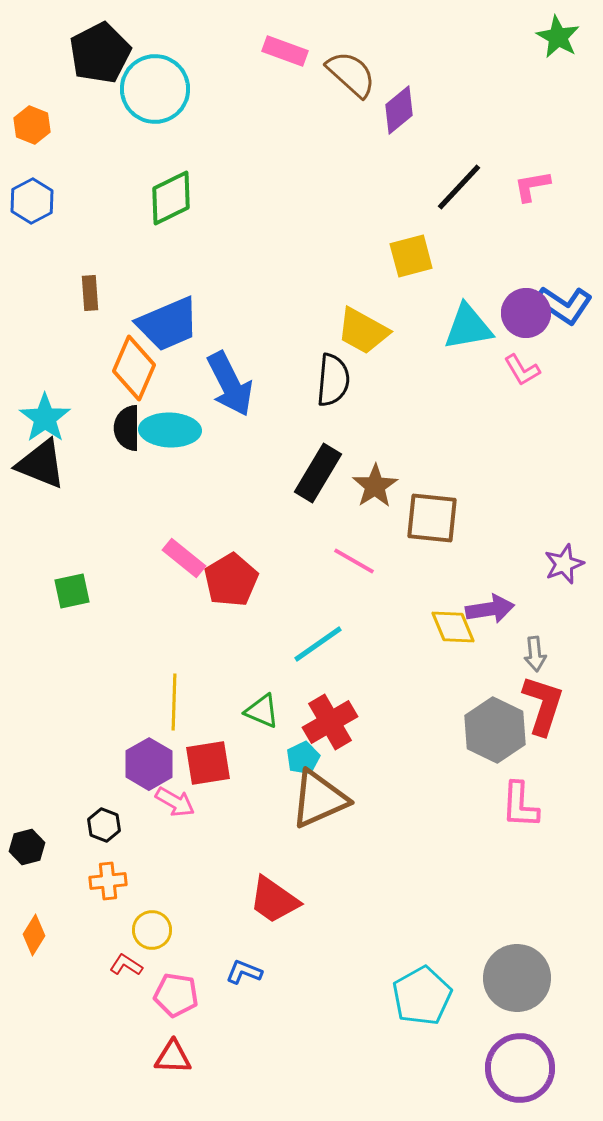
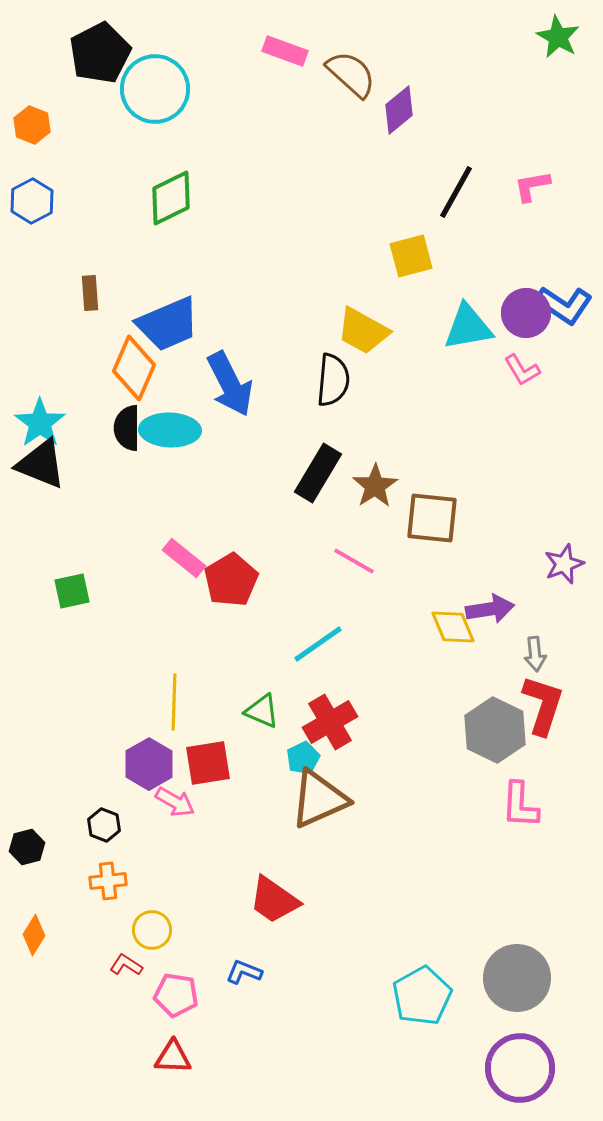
black line at (459, 187): moved 3 px left, 5 px down; rotated 14 degrees counterclockwise
cyan star at (45, 418): moved 5 px left, 5 px down
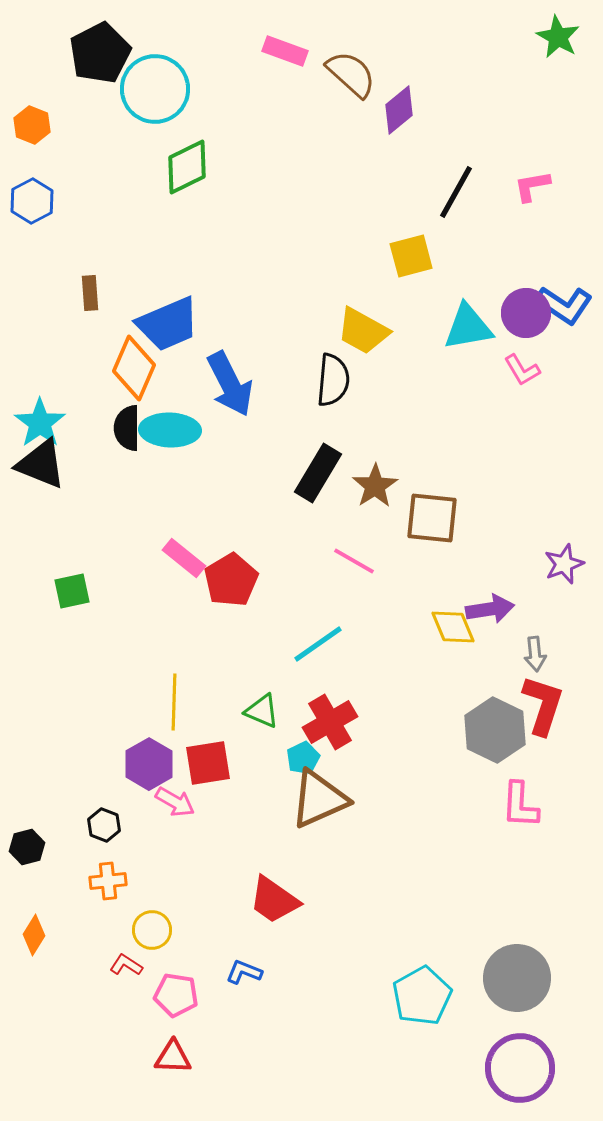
green diamond at (171, 198): moved 16 px right, 31 px up
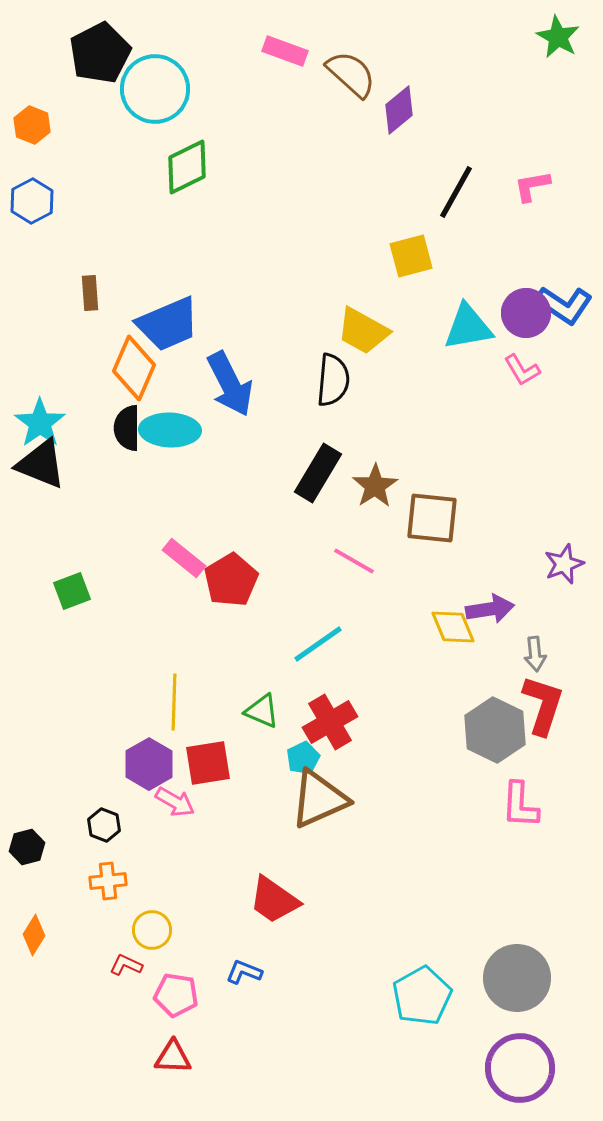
green square at (72, 591): rotated 9 degrees counterclockwise
red L-shape at (126, 965): rotated 8 degrees counterclockwise
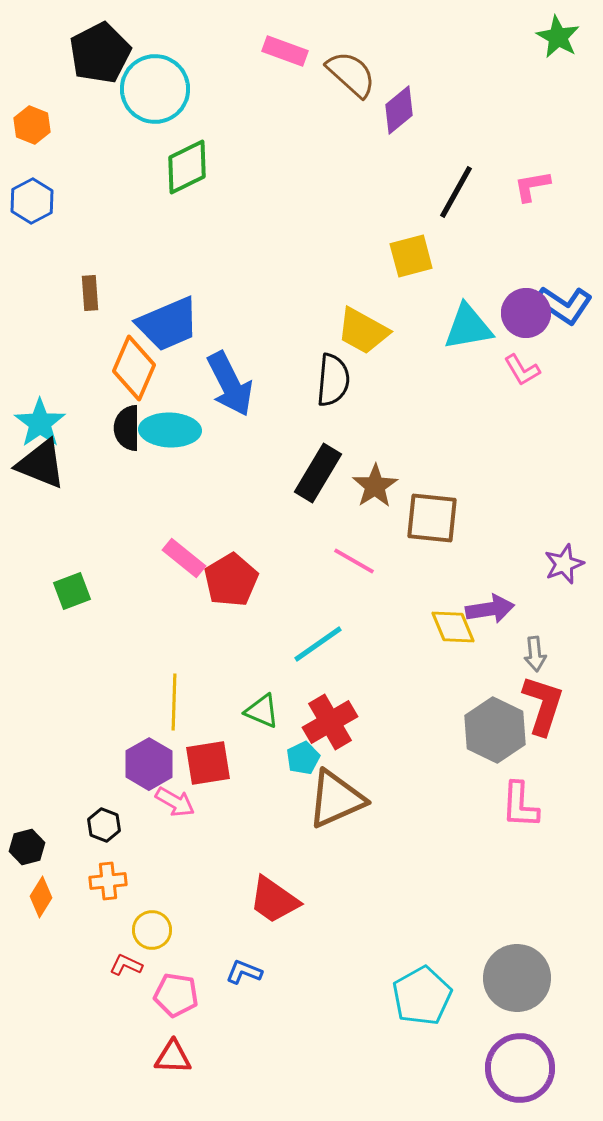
brown triangle at (319, 799): moved 17 px right
orange diamond at (34, 935): moved 7 px right, 38 px up
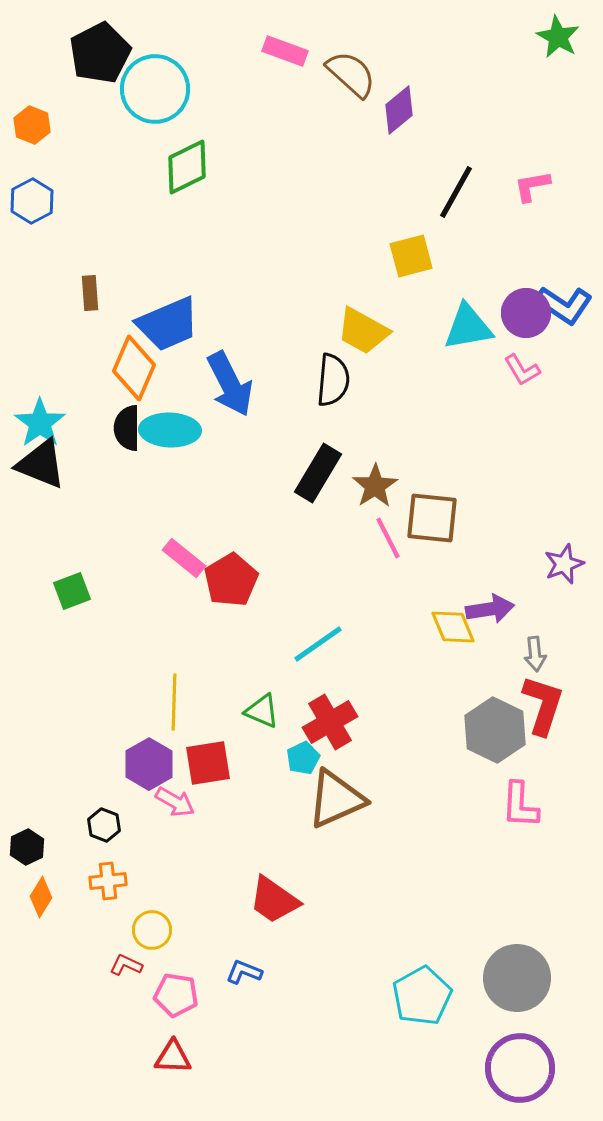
pink line at (354, 561): moved 34 px right, 23 px up; rotated 33 degrees clockwise
black hexagon at (27, 847): rotated 12 degrees counterclockwise
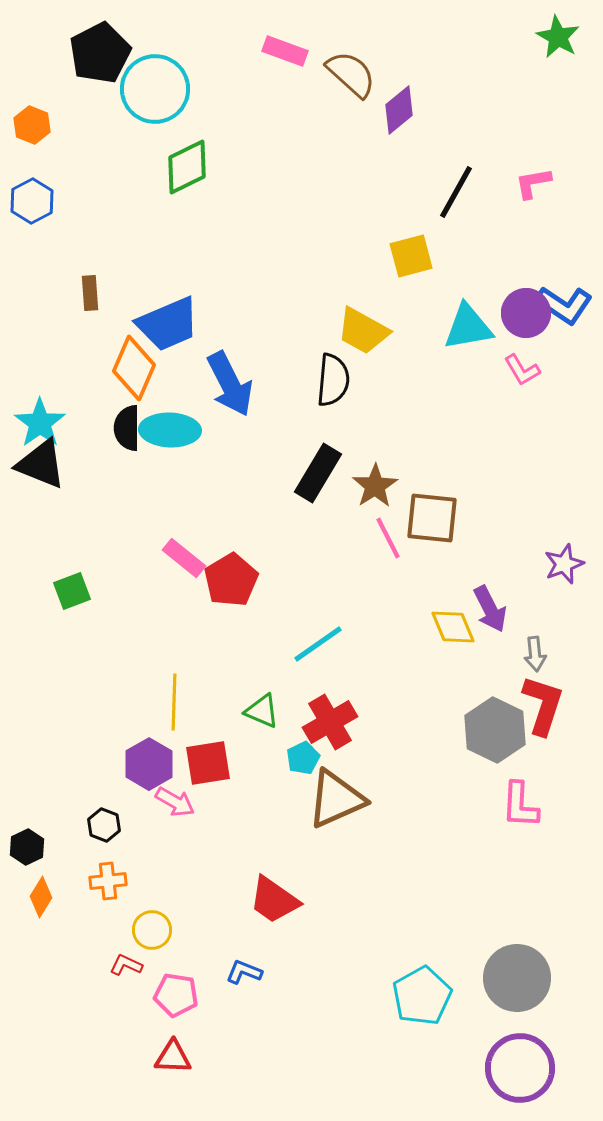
pink L-shape at (532, 186): moved 1 px right, 3 px up
purple arrow at (490, 609): rotated 72 degrees clockwise
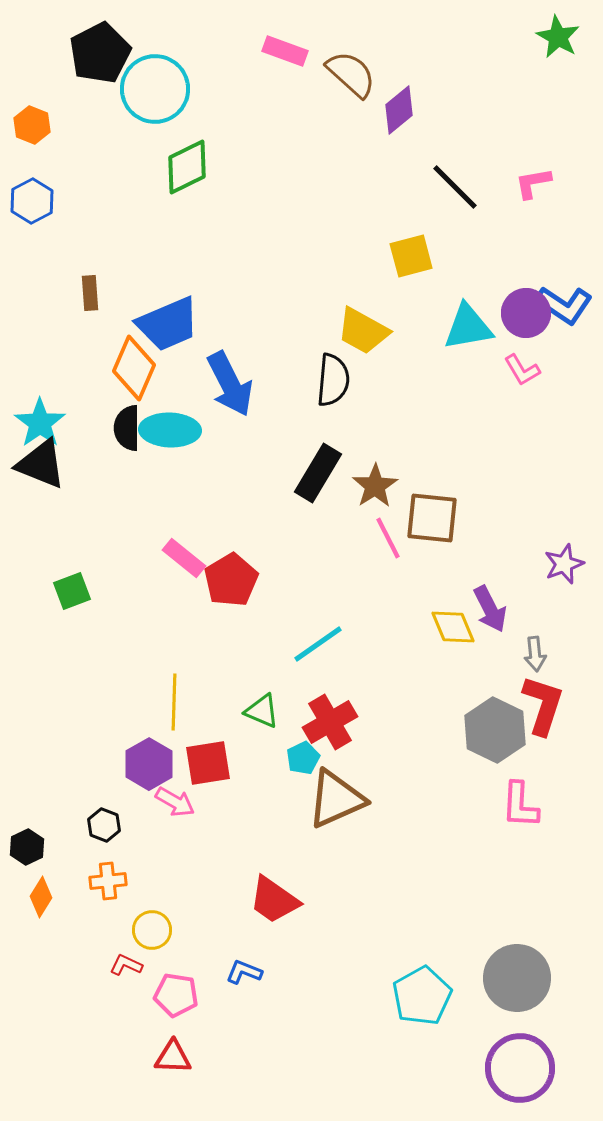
black line at (456, 192): moved 1 px left, 5 px up; rotated 74 degrees counterclockwise
